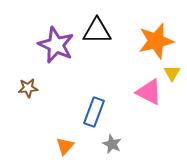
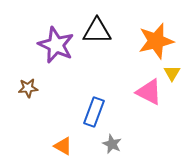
orange triangle: moved 2 px left; rotated 42 degrees counterclockwise
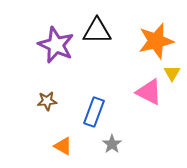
brown star: moved 19 px right, 13 px down
gray star: rotated 12 degrees clockwise
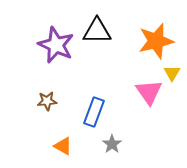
pink triangle: rotated 28 degrees clockwise
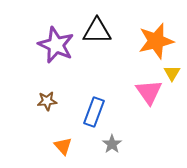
orange triangle: rotated 18 degrees clockwise
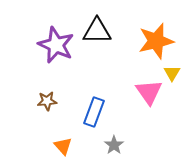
gray star: moved 2 px right, 1 px down
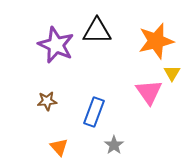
orange triangle: moved 4 px left, 1 px down
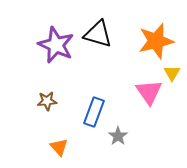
black triangle: moved 1 px right, 3 px down; rotated 16 degrees clockwise
gray star: moved 4 px right, 9 px up
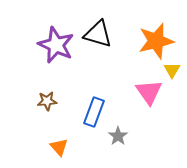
yellow triangle: moved 3 px up
